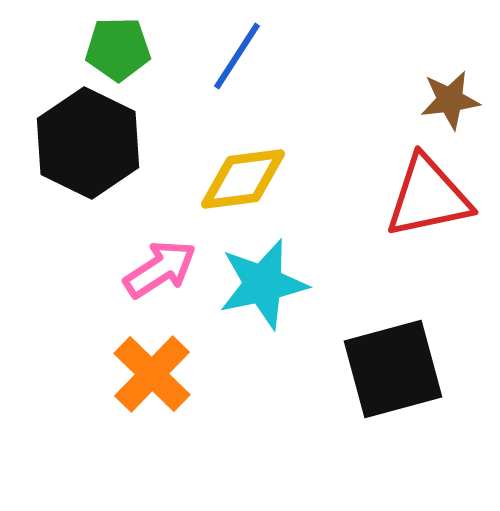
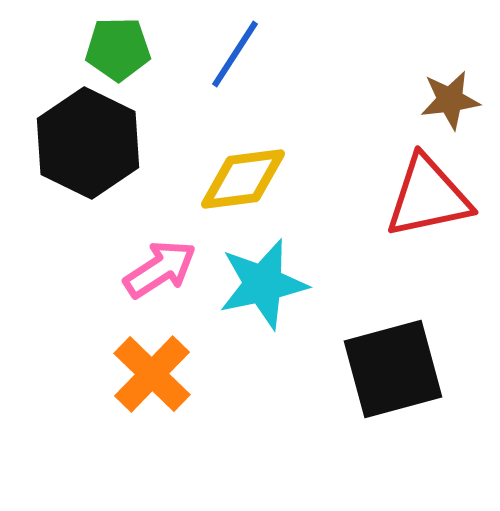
blue line: moved 2 px left, 2 px up
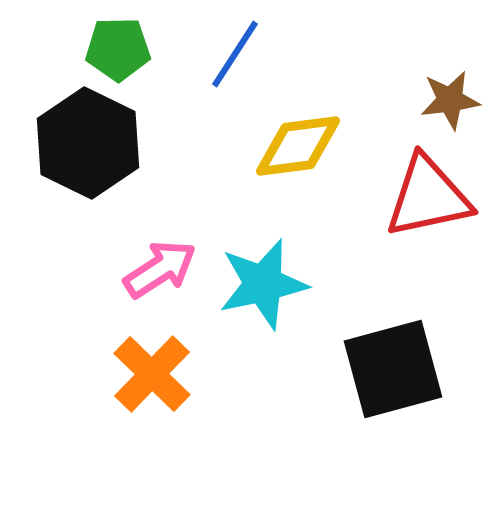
yellow diamond: moved 55 px right, 33 px up
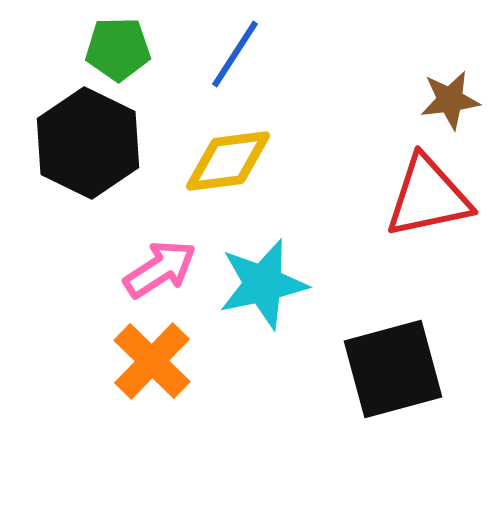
yellow diamond: moved 70 px left, 15 px down
orange cross: moved 13 px up
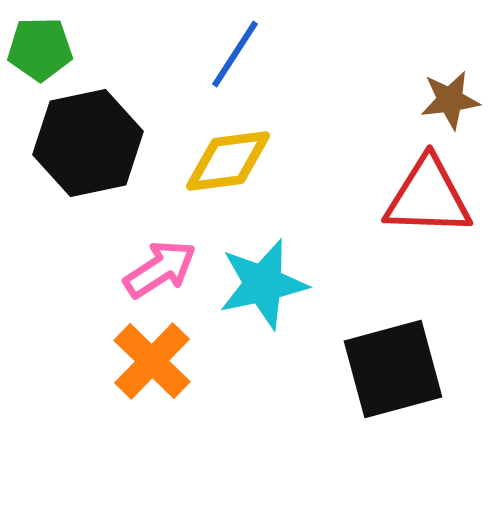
green pentagon: moved 78 px left
black hexagon: rotated 22 degrees clockwise
red triangle: rotated 14 degrees clockwise
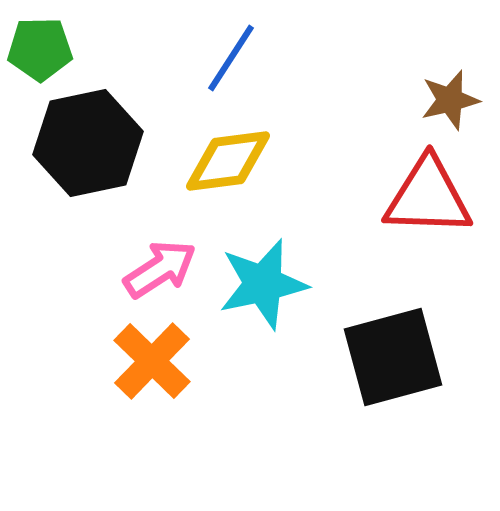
blue line: moved 4 px left, 4 px down
brown star: rotated 6 degrees counterclockwise
black square: moved 12 px up
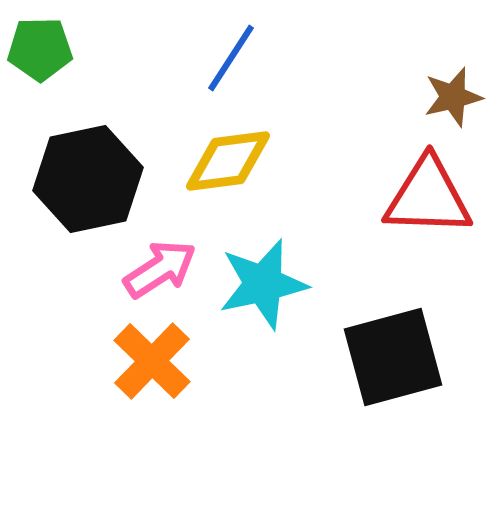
brown star: moved 3 px right, 3 px up
black hexagon: moved 36 px down
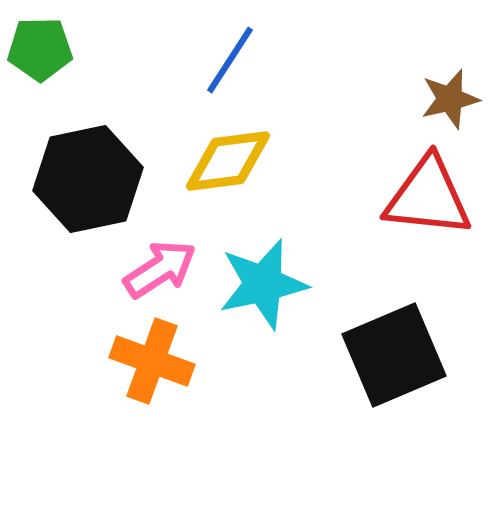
blue line: moved 1 px left, 2 px down
brown star: moved 3 px left, 2 px down
red triangle: rotated 4 degrees clockwise
black square: moved 1 px right, 2 px up; rotated 8 degrees counterclockwise
orange cross: rotated 24 degrees counterclockwise
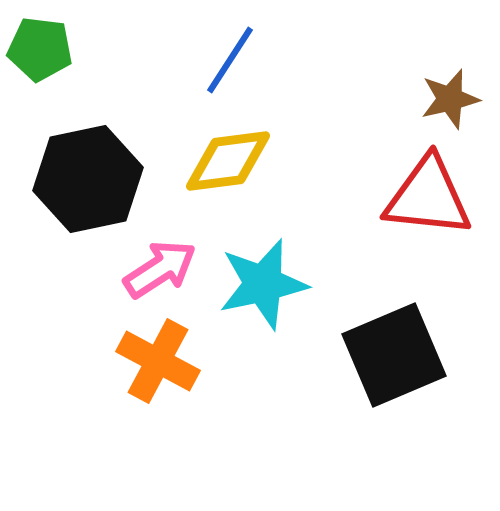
green pentagon: rotated 8 degrees clockwise
orange cross: moved 6 px right; rotated 8 degrees clockwise
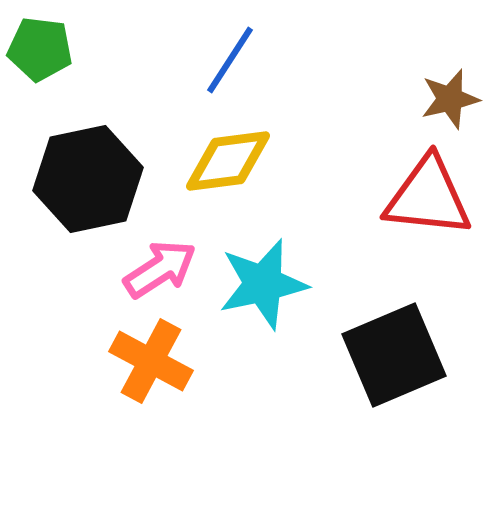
orange cross: moved 7 px left
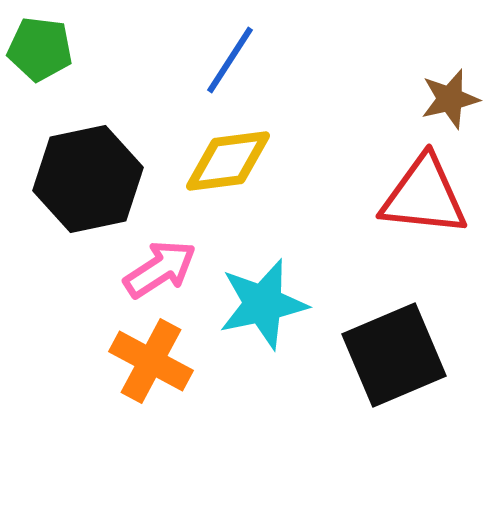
red triangle: moved 4 px left, 1 px up
cyan star: moved 20 px down
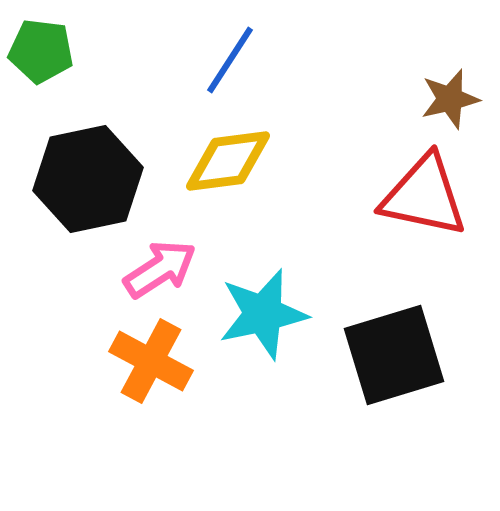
green pentagon: moved 1 px right, 2 px down
red triangle: rotated 6 degrees clockwise
cyan star: moved 10 px down
black square: rotated 6 degrees clockwise
